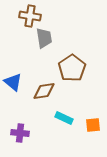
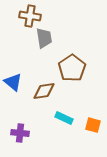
orange square: rotated 21 degrees clockwise
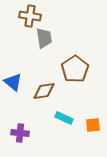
brown pentagon: moved 3 px right, 1 px down
orange square: rotated 21 degrees counterclockwise
